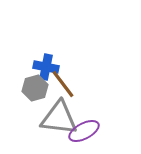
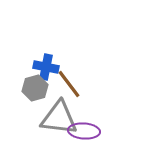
brown line: moved 6 px right
purple ellipse: rotated 32 degrees clockwise
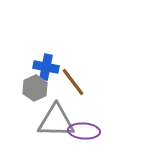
brown line: moved 4 px right, 2 px up
gray hexagon: rotated 10 degrees counterclockwise
gray triangle: moved 3 px left, 3 px down; rotated 6 degrees counterclockwise
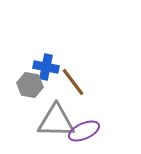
gray hexagon: moved 5 px left, 3 px up; rotated 25 degrees counterclockwise
purple ellipse: rotated 28 degrees counterclockwise
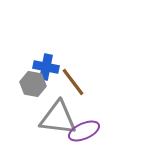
gray hexagon: moved 3 px right, 1 px up
gray triangle: moved 2 px right, 3 px up; rotated 6 degrees clockwise
